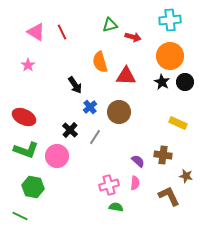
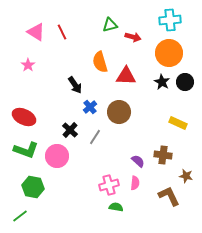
orange circle: moved 1 px left, 3 px up
green line: rotated 63 degrees counterclockwise
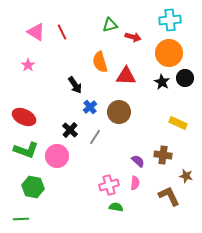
black circle: moved 4 px up
green line: moved 1 px right, 3 px down; rotated 35 degrees clockwise
